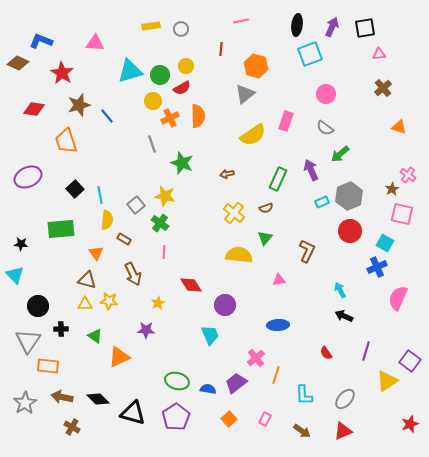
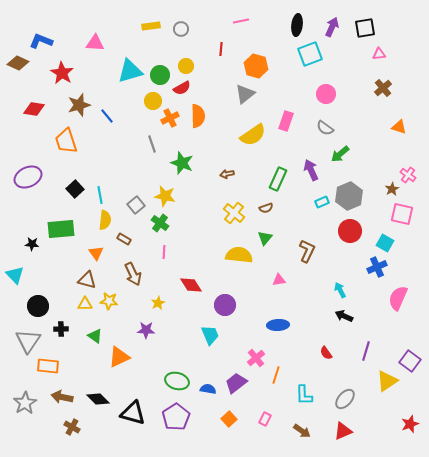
yellow semicircle at (107, 220): moved 2 px left
black star at (21, 244): moved 11 px right
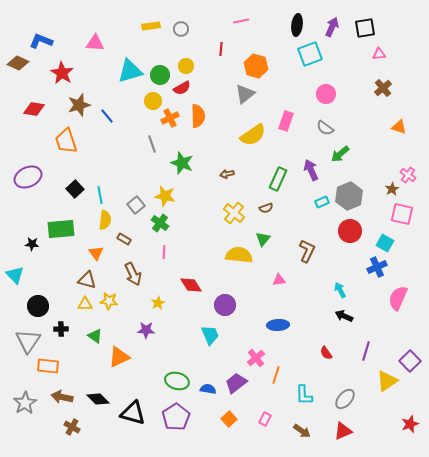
green triangle at (265, 238): moved 2 px left, 1 px down
purple square at (410, 361): rotated 10 degrees clockwise
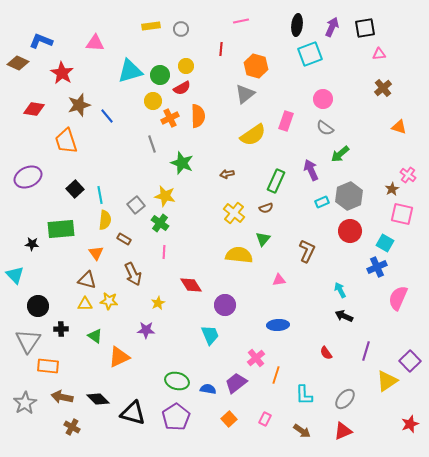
pink circle at (326, 94): moved 3 px left, 5 px down
green rectangle at (278, 179): moved 2 px left, 2 px down
